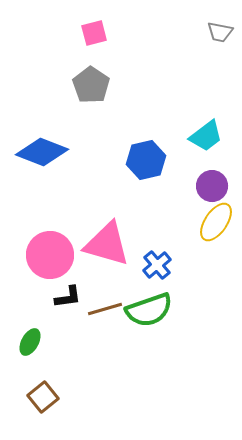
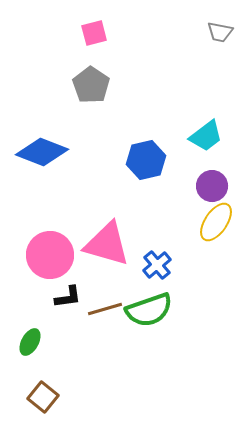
brown square: rotated 12 degrees counterclockwise
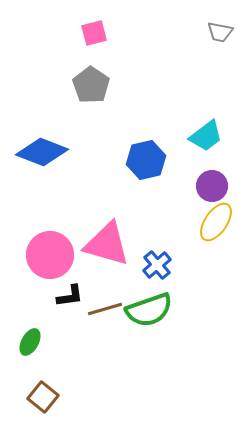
black L-shape: moved 2 px right, 1 px up
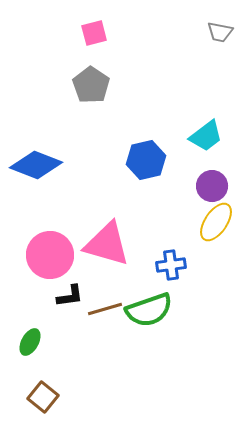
blue diamond: moved 6 px left, 13 px down
blue cross: moved 14 px right; rotated 32 degrees clockwise
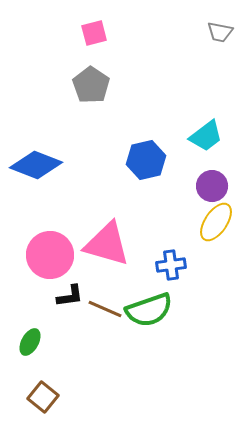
brown line: rotated 40 degrees clockwise
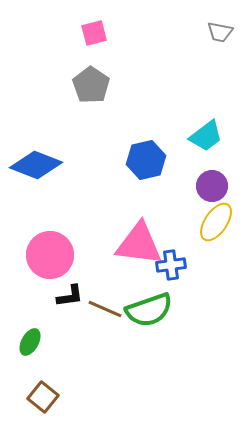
pink triangle: moved 32 px right; rotated 9 degrees counterclockwise
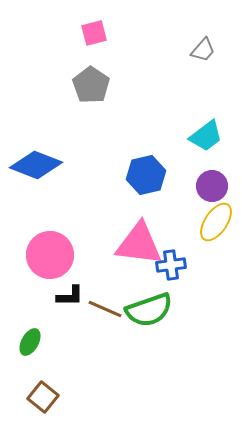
gray trapezoid: moved 17 px left, 18 px down; rotated 60 degrees counterclockwise
blue hexagon: moved 15 px down
black L-shape: rotated 8 degrees clockwise
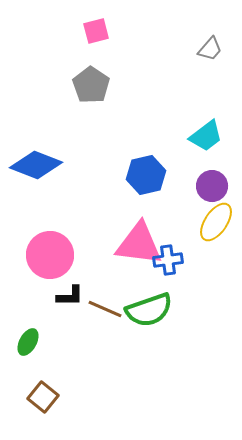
pink square: moved 2 px right, 2 px up
gray trapezoid: moved 7 px right, 1 px up
blue cross: moved 3 px left, 5 px up
green ellipse: moved 2 px left
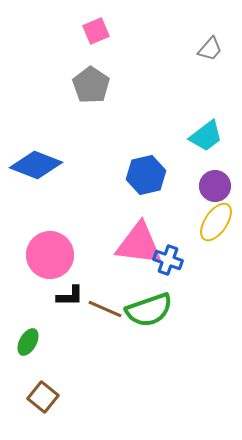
pink square: rotated 8 degrees counterclockwise
purple circle: moved 3 px right
blue cross: rotated 28 degrees clockwise
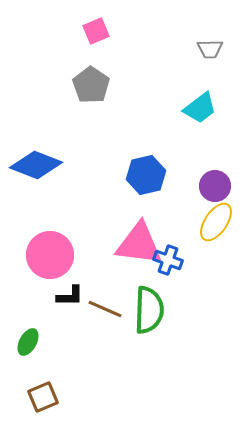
gray trapezoid: rotated 48 degrees clockwise
cyan trapezoid: moved 6 px left, 28 px up
green semicircle: rotated 69 degrees counterclockwise
brown square: rotated 28 degrees clockwise
